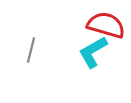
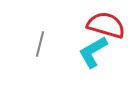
gray line: moved 9 px right, 6 px up
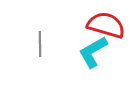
gray line: rotated 15 degrees counterclockwise
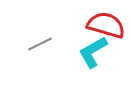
gray line: rotated 65 degrees clockwise
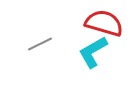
red semicircle: moved 2 px left, 2 px up
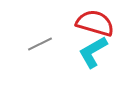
red semicircle: moved 9 px left
